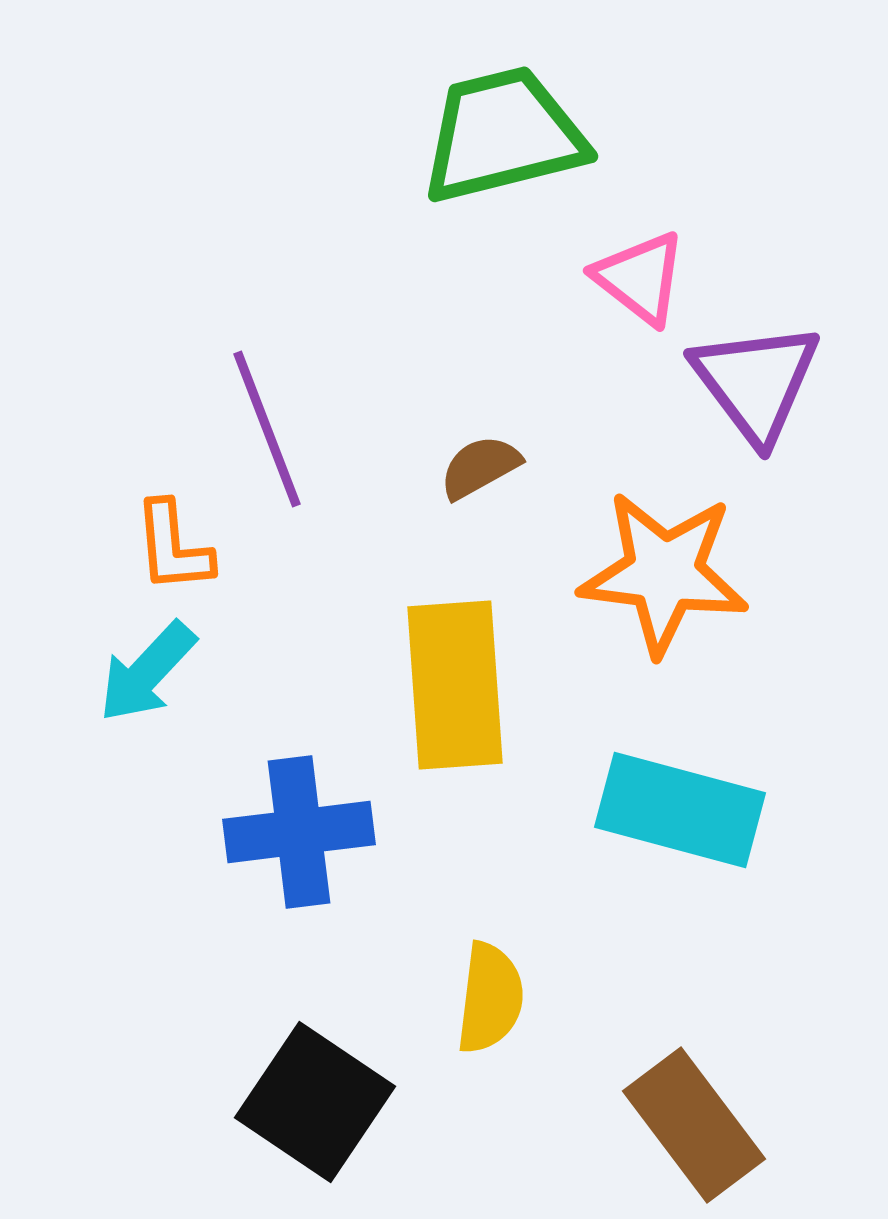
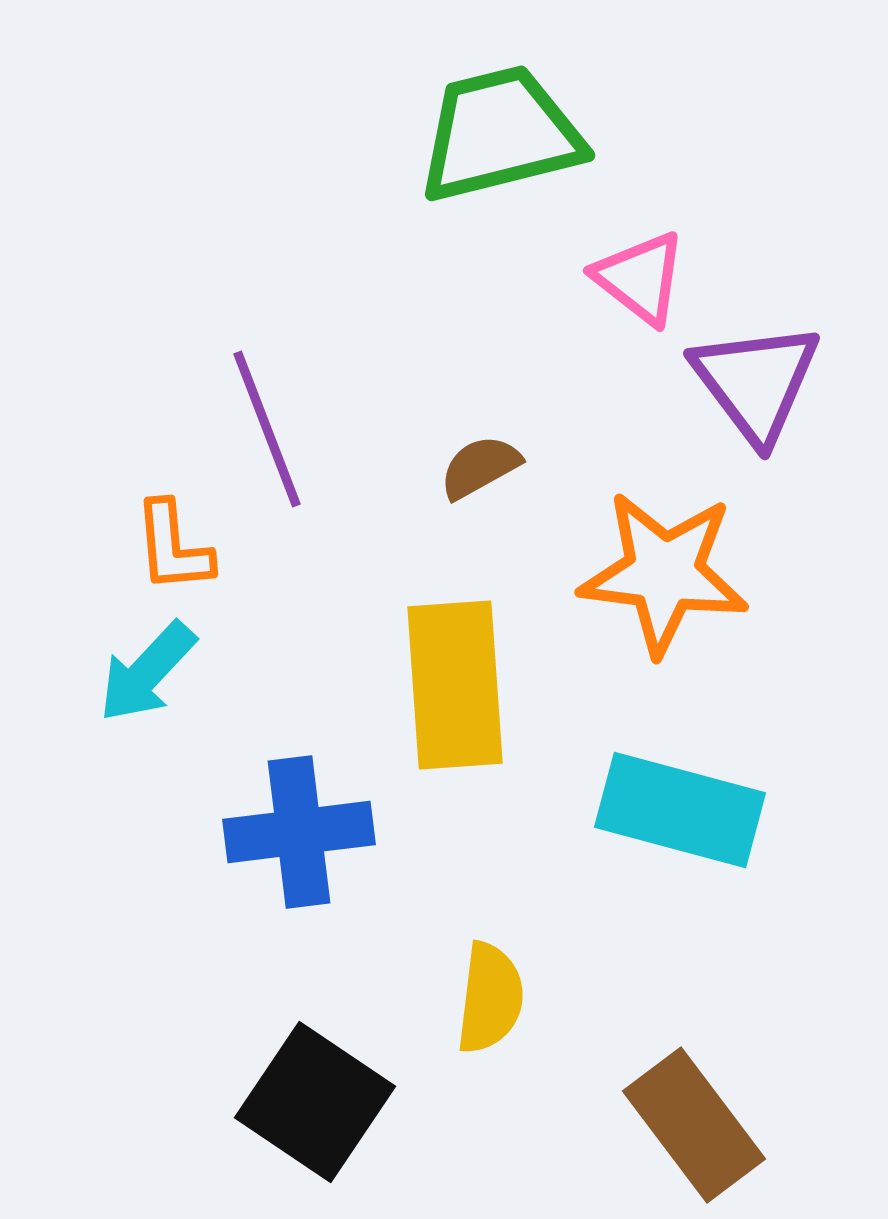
green trapezoid: moved 3 px left, 1 px up
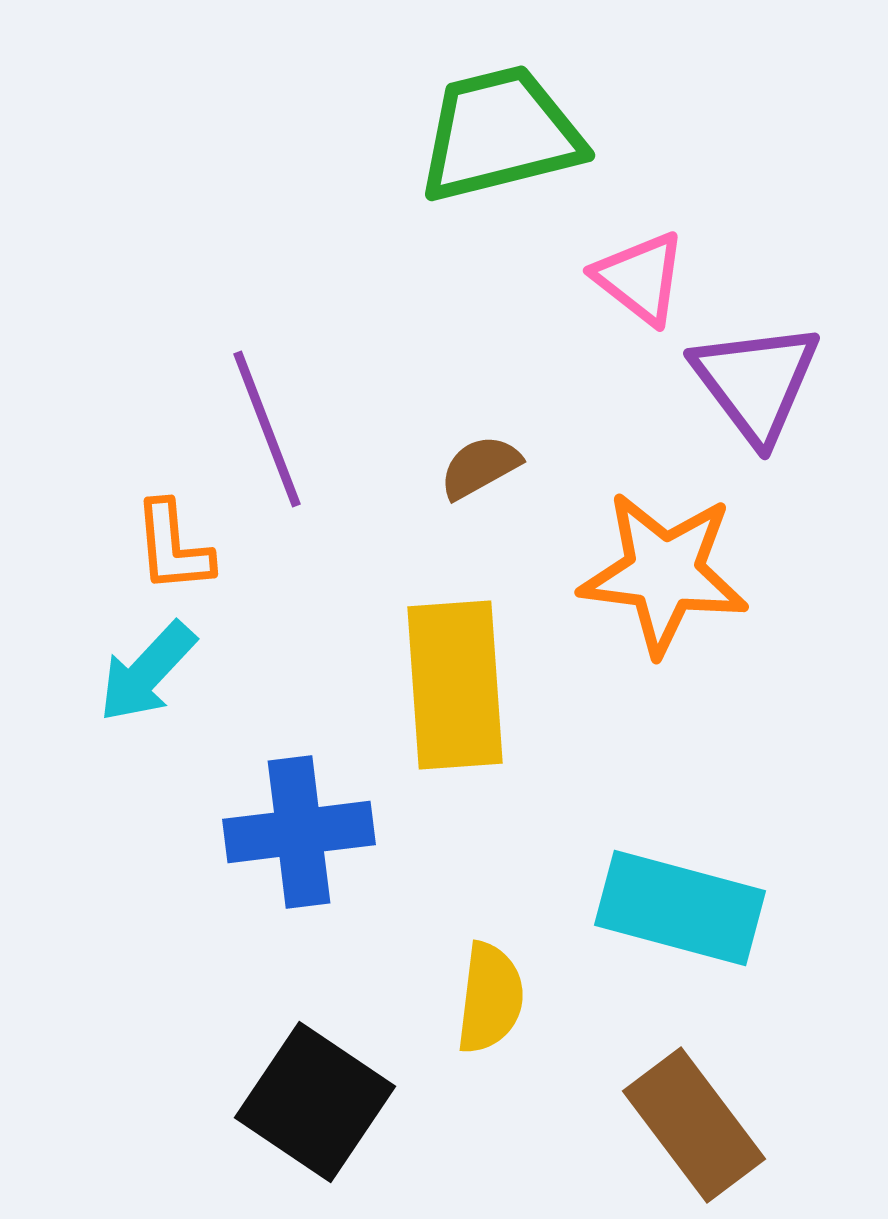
cyan rectangle: moved 98 px down
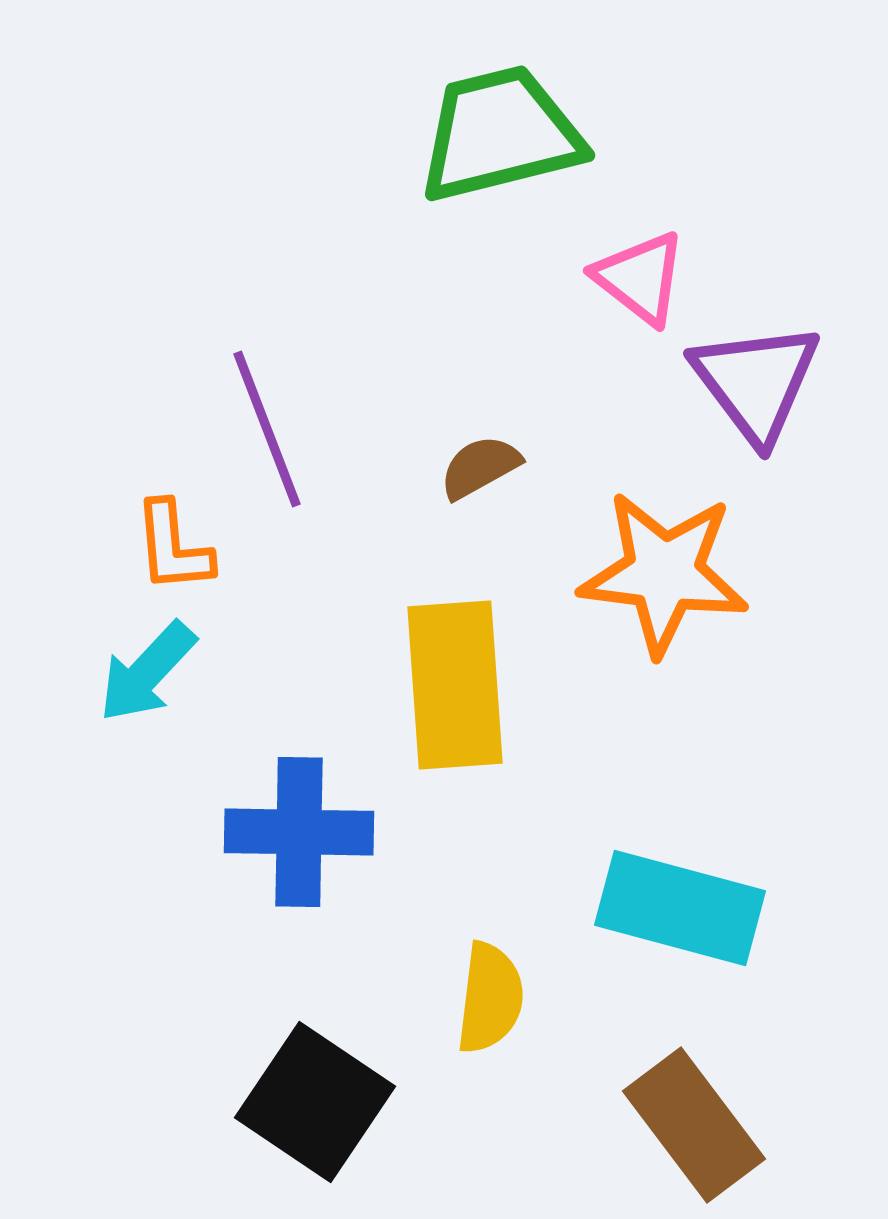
blue cross: rotated 8 degrees clockwise
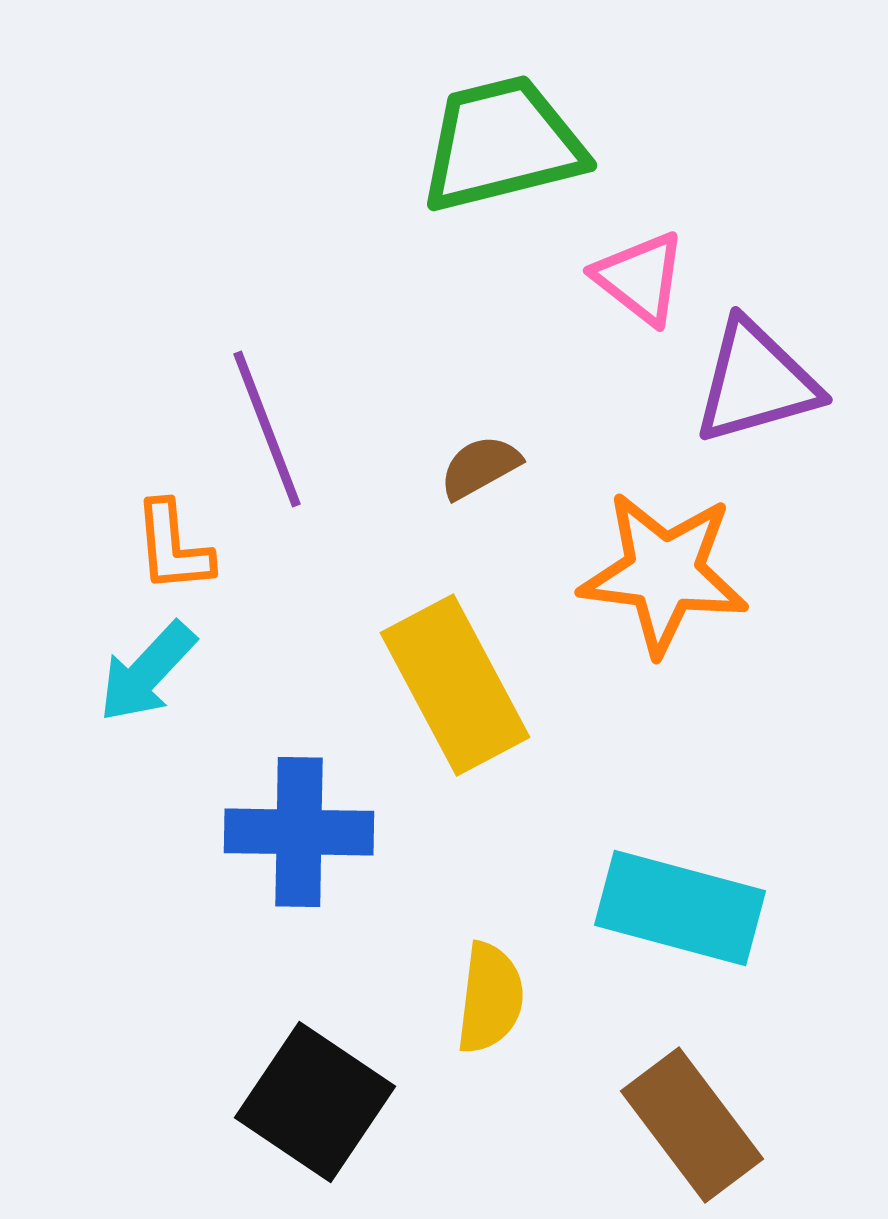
green trapezoid: moved 2 px right, 10 px down
purple triangle: rotated 51 degrees clockwise
yellow rectangle: rotated 24 degrees counterclockwise
brown rectangle: moved 2 px left
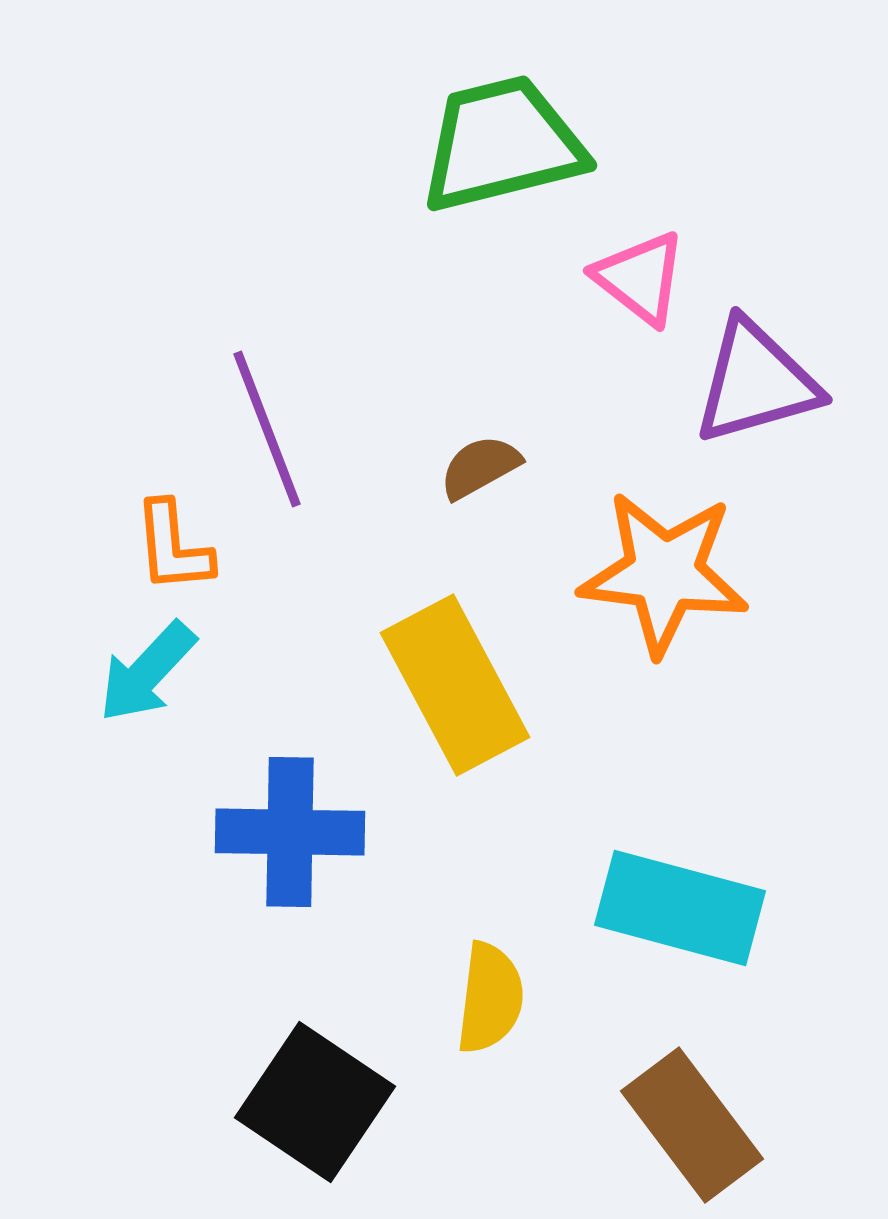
blue cross: moved 9 px left
